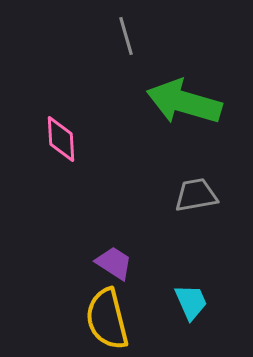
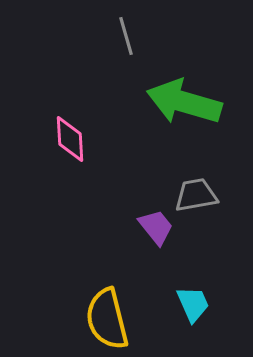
pink diamond: moved 9 px right
purple trapezoid: moved 42 px right, 36 px up; rotated 18 degrees clockwise
cyan trapezoid: moved 2 px right, 2 px down
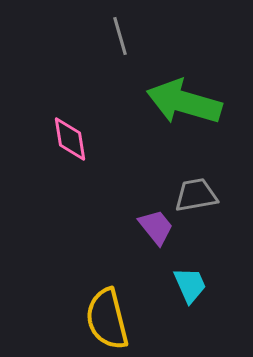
gray line: moved 6 px left
pink diamond: rotated 6 degrees counterclockwise
cyan trapezoid: moved 3 px left, 19 px up
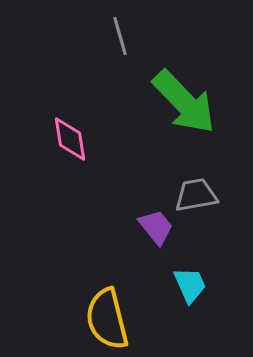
green arrow: rotated 150 degrees counterclockwise
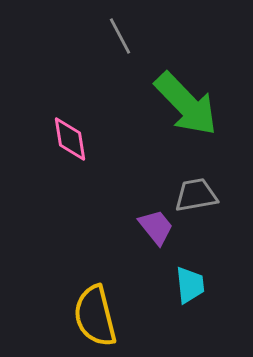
gray line: rotated 12 degrees counterclockwise
green arrow: moved 2 px right, 2 px down
cyan trapezoid: rotated 18 degrees clockwise
yellow semicircle: moved 12 px left, 3 px up
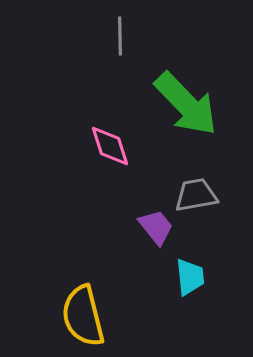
gray line: rotated 27 degrees clockwise
pink diamond: moved 40 px right, 7 px down; rotated 9 degrees counterclockwise
cyan trapezoid: moved 8 px up
yellow semicircle: moved 12 px left
